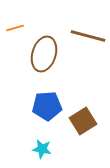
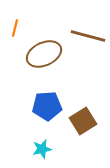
orange line: rotated 60 degrees counterclockwise
brown ellipse: rotated 48 degrees clockwise
cyan star: rotated 24 degrees counterclockwise
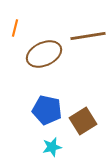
brown line: rotated 24 degrees counterclockwise
blue pentagon: moved 4 px down; rotated 16 degrees clockwise
cyan star: moved 10 px right, 2 px up
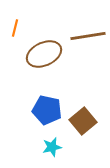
brown square: rotated 8 degrees counterclockwise
